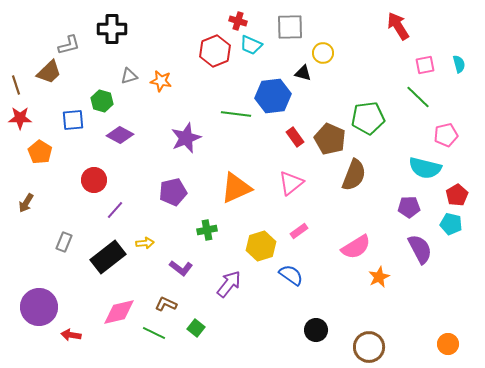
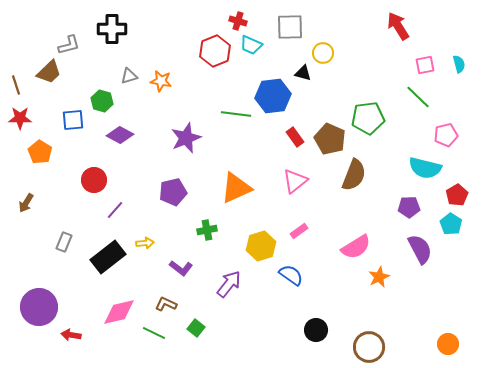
pink triangle at (291, 183): moved 4 px right, 2 px up
cyan pentagon at (451, 224): rotated 20 degrees clockwise
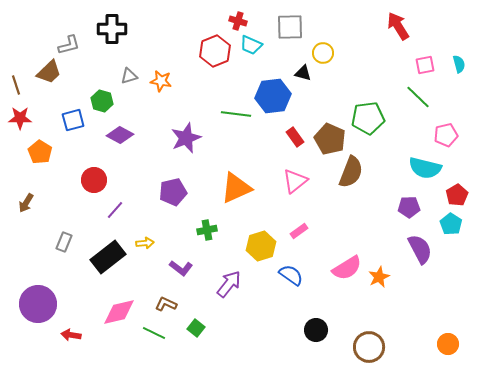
blue square at (73, 120): rotated 10 degrees counterclockwise
brown semicircle at (354, 175): moved 3 px left, 3 px up
pink semicircle at (356, 247): moved 9 px left, 21 px down
purple circle at (39, 307): moved 1 px left, 3 px up
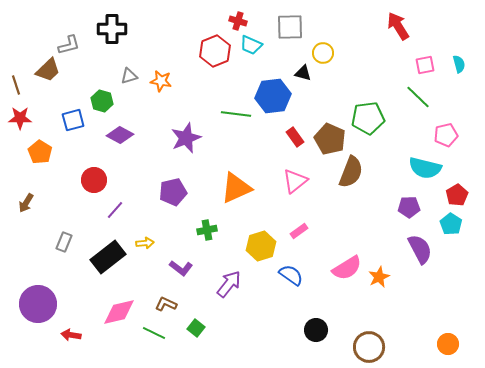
brown trapezoid at (49, 72): moved 1 px left, 2 px up
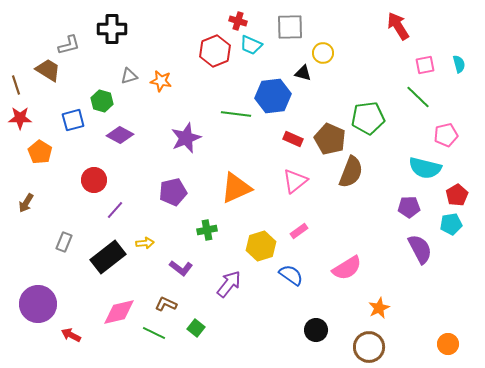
brown trapezoid at (48, 70): rotated 104 degrees counterclockwise
red rectangle at (295, 137): moved 2 px left, 2 px down; rotated 30 degrees counterclockwise
cyan pentagon at (451, 224): rotated 30 degrees clockwise
orange star at (379, 277): moved 31 px down
red arrow at (71, 335): rotated 18 degrees clockwise
